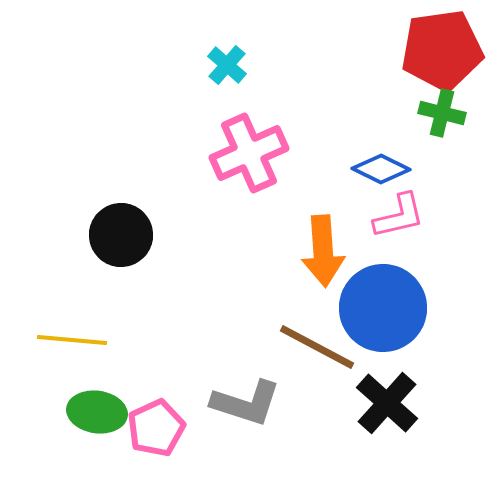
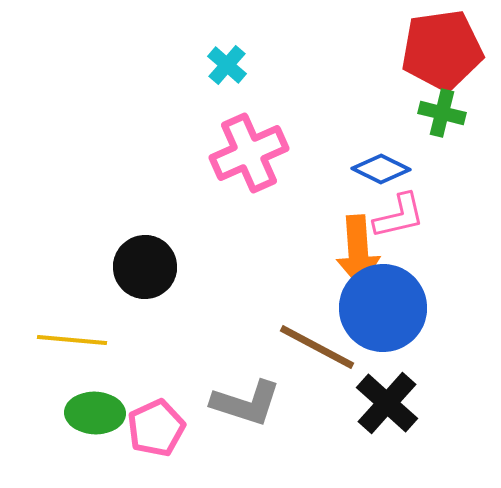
black circle: moved 24 px right, 32 px down
orange arrow: moved 35 px right
green ellipse: moved 2 px left, 1 px down; rotated 6 degrees counterclockwise
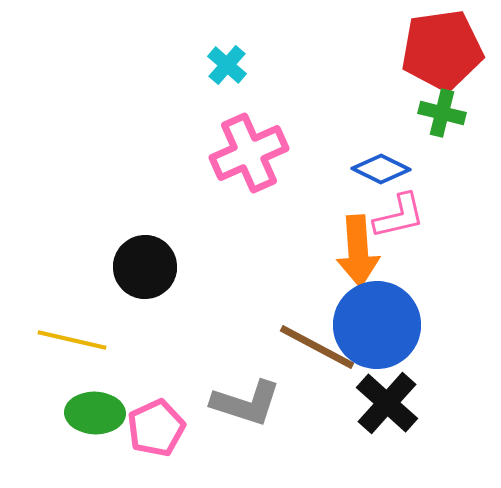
blue circle: moved 6 px left, 17 px down
yellow line: rotated 8 degrees clockwise
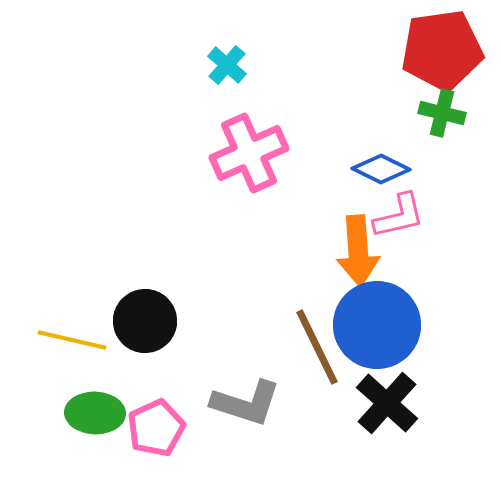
black circle: moved 54 px down
brown line: rotated 36 degrees clockwise
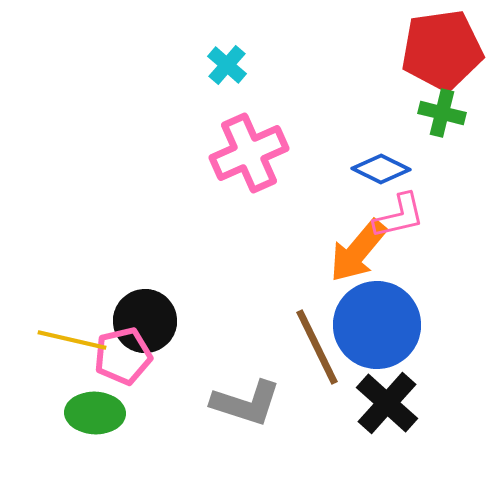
orange arrow: rotated 44 degrees clockwise
pink pentagon: moved 33 px left, 72 px up; rotated 12 degrees clockwise
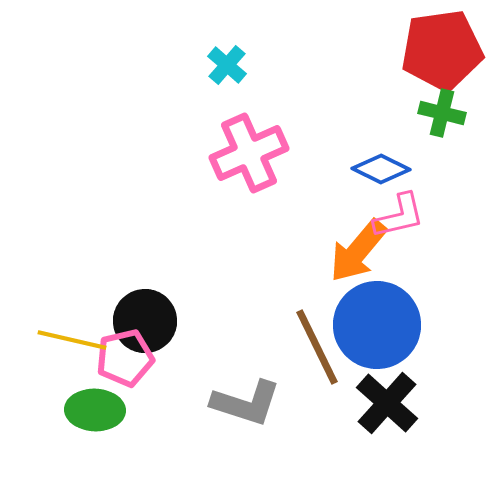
pink pentagon: moved 2 px right, 2 px down
green ellipse: moved 3 px up
